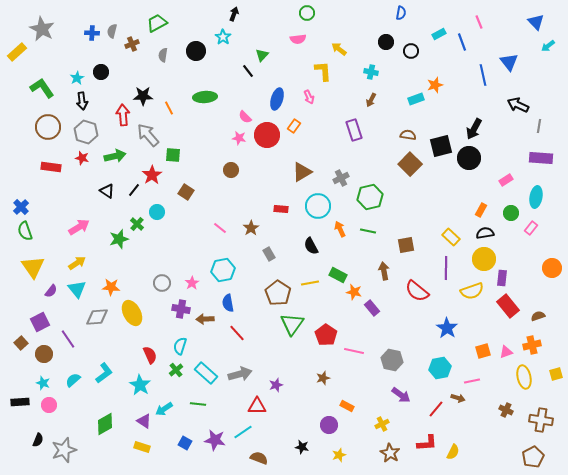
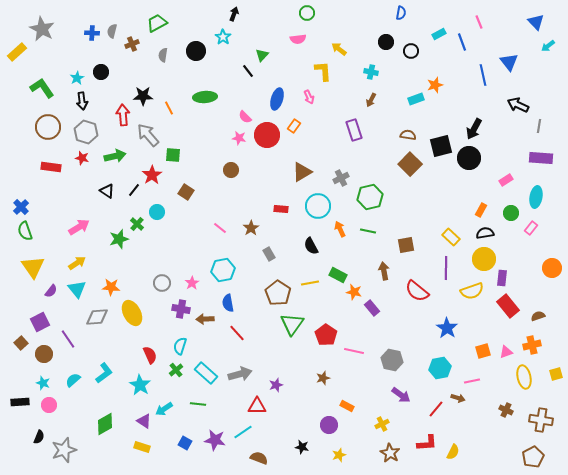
black semicircle at (38, 440): moved 1 px right, 3 px up
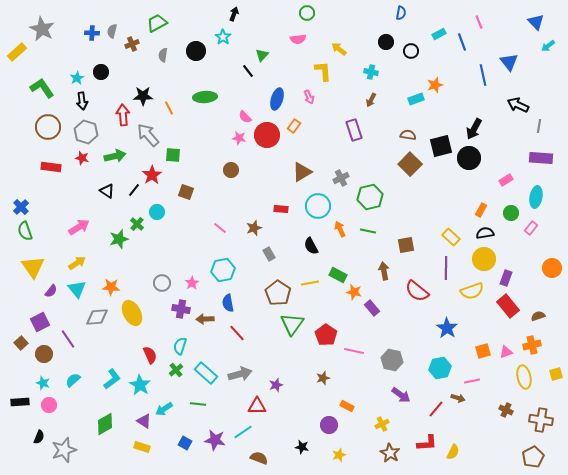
brown square at (186, 192): rotated 14 degrees counterclockwise
brown star at (251, 228): moved 3 px right; rotated 14 degrees clockwise
purple rectangle at (502, 278): moved 4 px right; rotated 14 degrees clockwise
cyan L-shape at (104, 373): moved 8 px right, 6 px down
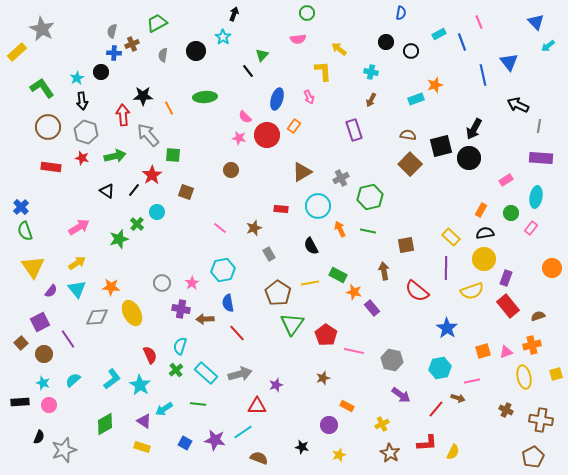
blue cross at (92, 33): moved 22 px right, 20 px down
